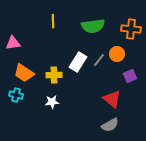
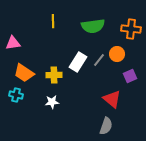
gray semicircle: moved 4 px left, 1 px down; rotated 42 degrees counterclockwise
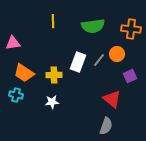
white rectangle: rotated 12 degrees counterclockwise
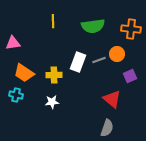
gray line: rotated 32 degrees clockwise
gray semicircle: moved 1 px right, 2 px down
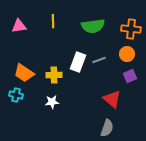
pink triangle: moved 6 px right, 17 px up
orange circle: moved 10 px right
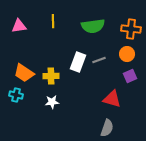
yellow cross: moved 3 px left, 1 px down
red triangle: rotated 24 degrees counterclockwise
